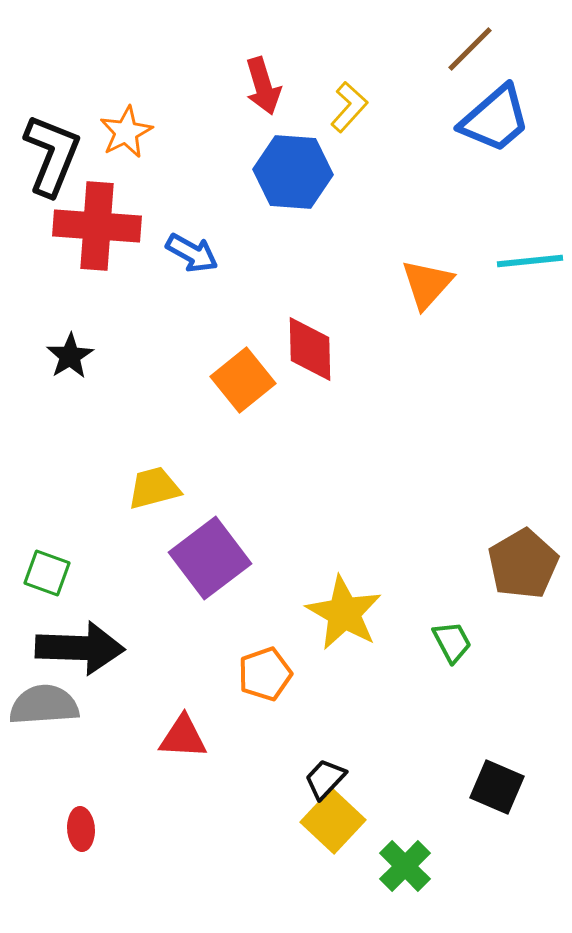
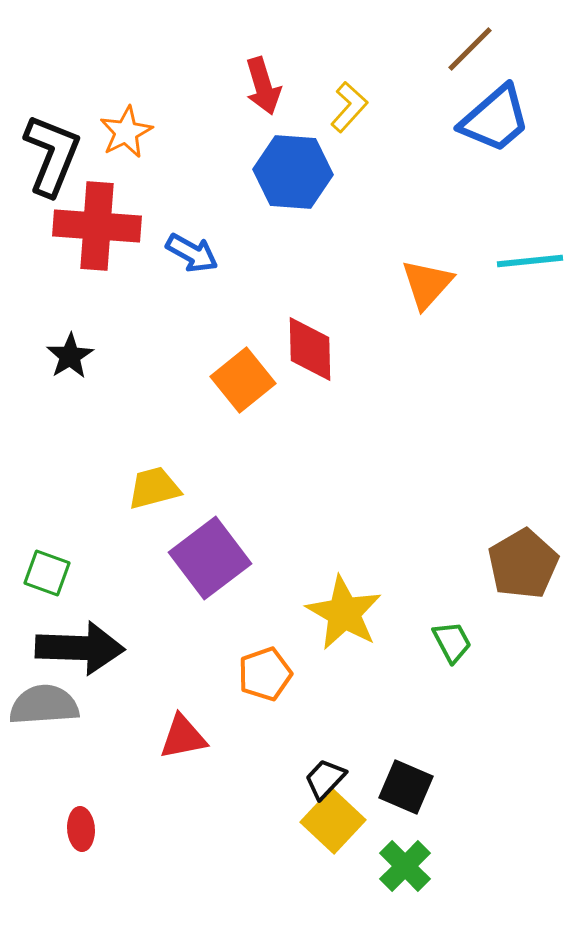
red triangle: rotated 14 degrees counterclockwise
black square: moved 91 px left
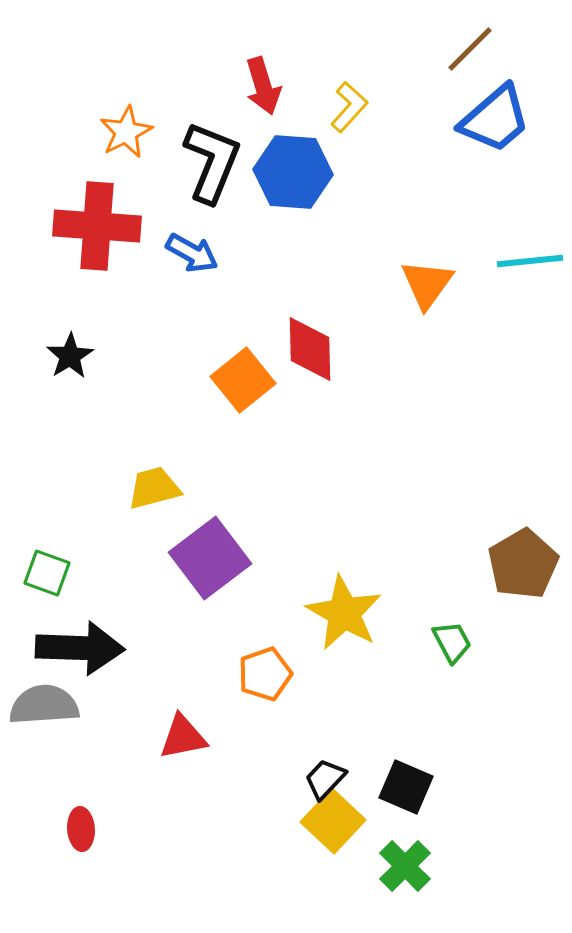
black L-shape: moved 160 px right, 7 px down
orange triangle: rotated 6 degrees counterclockwise
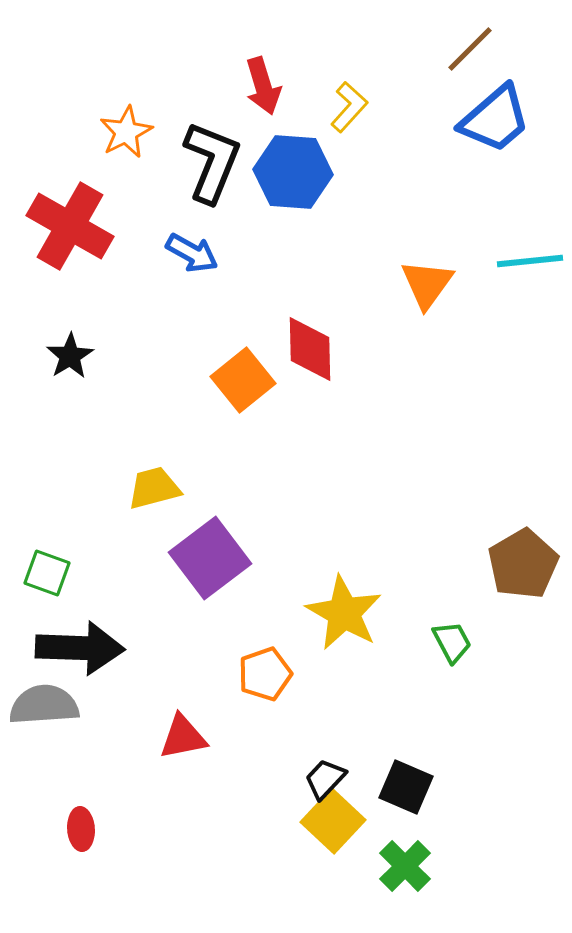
red cross: moved 27 px left; rotated 26 degrees clockwise
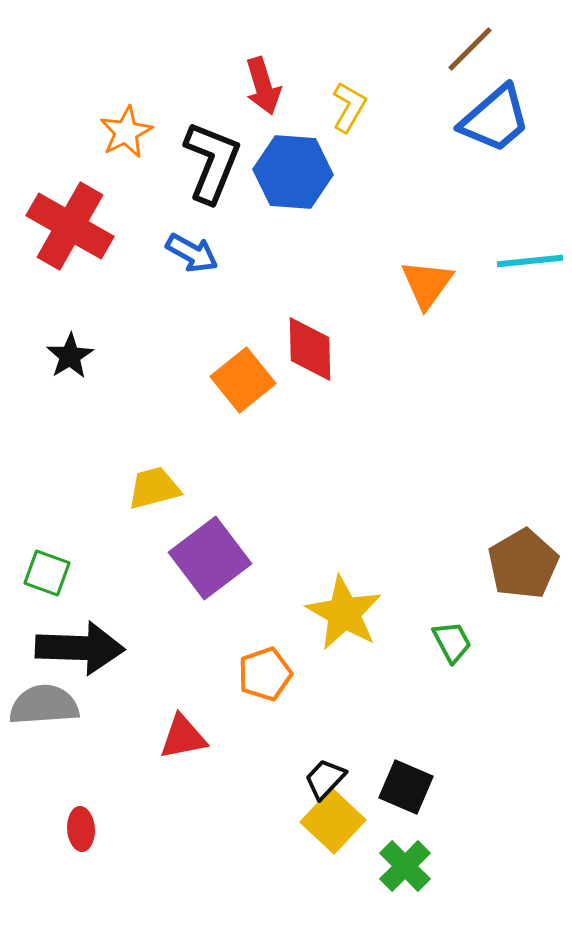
yellow L-shape: rotated 12 degrees counterclockwise
